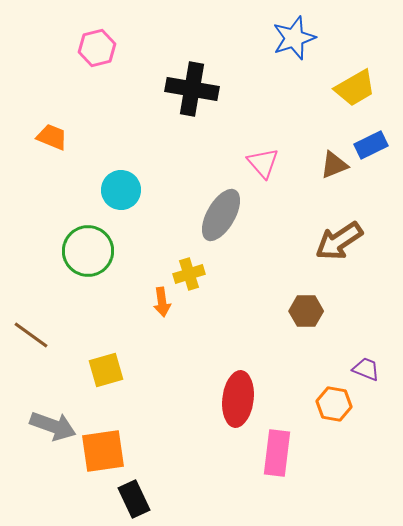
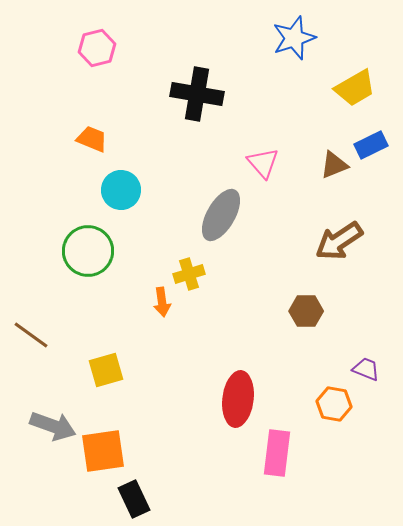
black cross: moved 5 px right, 5 px down
orange trapezoid: moved 40 px right, 2 px down
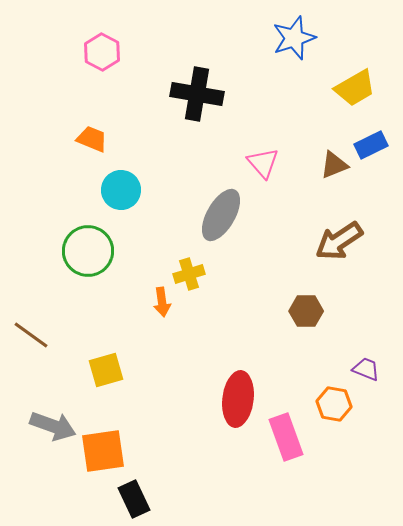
pink hexagon: moved 5 px right, 4 px down; rotated 18 degrees counterclockwise
pink rectangle: moved 9 px right, 16 px up; rotated 27 degrees counterclockwise
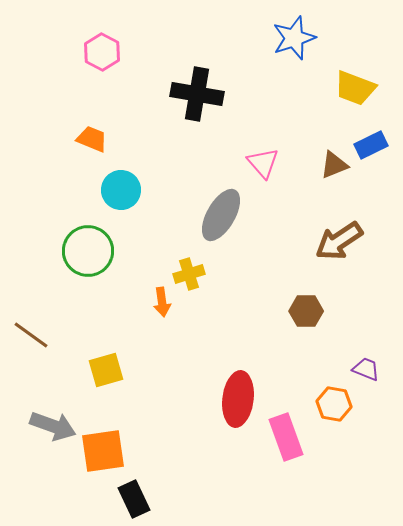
yellow trapezoid: rotated 51 degrees clockwise
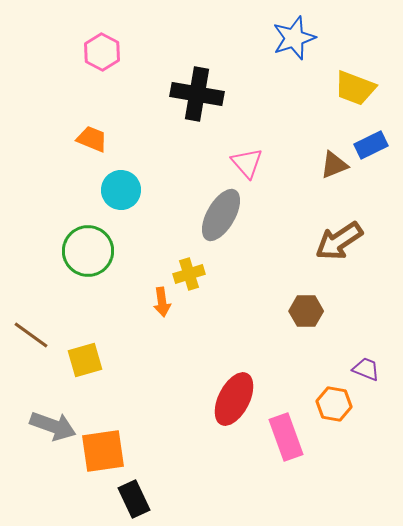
pink triangle: moved 16 px left
yellow square: moved 21 px left, 10 px up
red ellipse: moved 4 px left; rotated 20 degrees clockwise
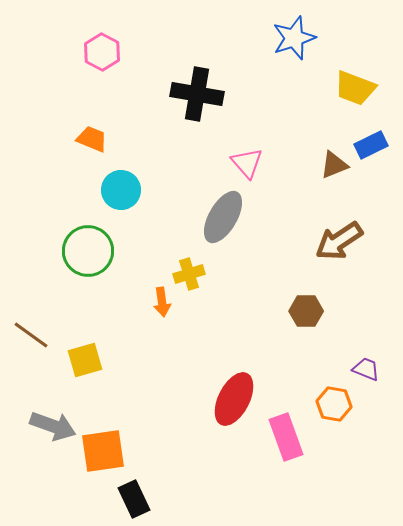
gray ellipse: moved 2 px right, 2 px down
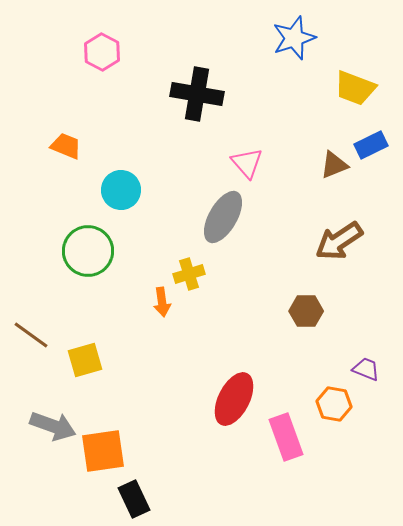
orange trapezoid: moved 26 px left, 7 px down
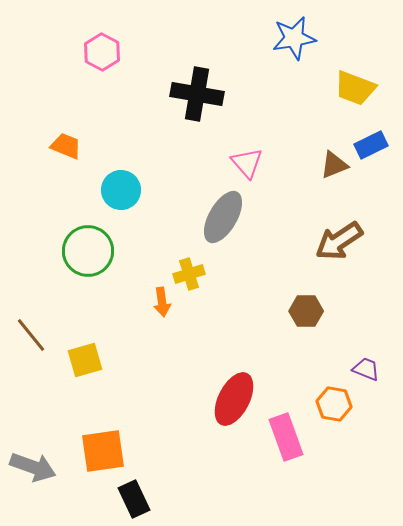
blue star: rotated 9 degrees clockwise
brown line: rotated 15 degrees clockwise
gray arrow: moved 20 px left, 41 px down
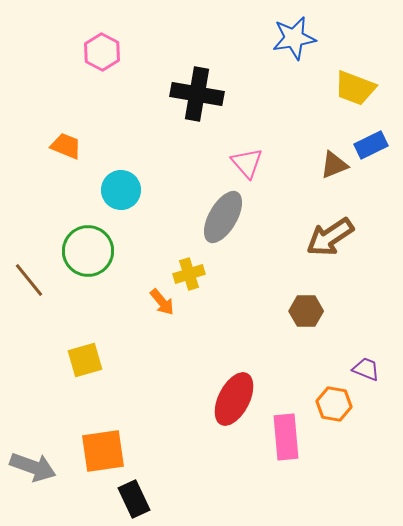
brown arrow: moved 9 px left, 4 px up
orange arrow: rotated 32 degrees counterclockwise
brown line: moved 2 px left, 55 px up
pink rectangle: rotated 15 degrees clockwise
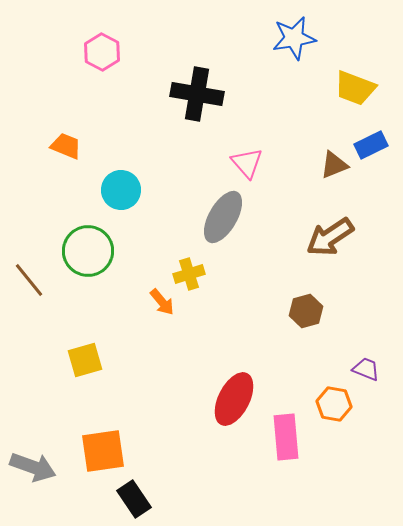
brown hexagon: rotated 16 degrees counterclockwise
black rectangle: rotated 9 degrees counterclockwise
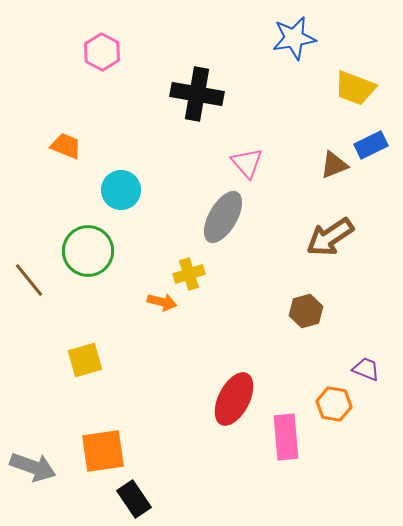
orange arrow: rotated 36 degrees counterclockwise
